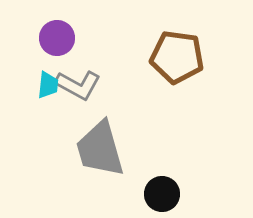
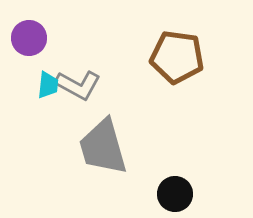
purple circle: moved 28 px left
gray trapezoid: moved 3 px right, 2 px up
black circle: moved 13 px right
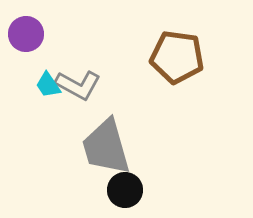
purple circle: moved 3 px left, 4 px up
cyan trapezoid: rotated 140 degrees clockwise
gray trapezoid: moved 3 px right
black circle: moved 50 px left, 4 px up
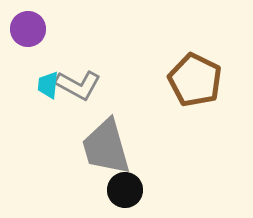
purple circle: moved 2 px right, 5 px up
brown pentagon: moved 18 px right, 23 px down; rotated 18 degrees clockwise
cyan trapezoid: rotated 40 degrees clockwise
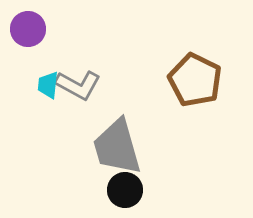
gray trapezoid: moved 11 px right
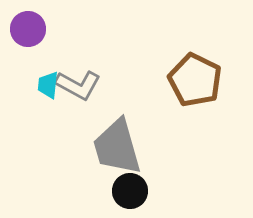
black circle: moved 5 px right, 1 px down
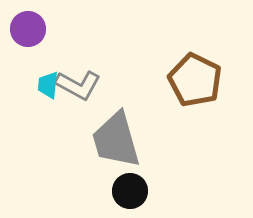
gray trapezoid: moved 1 px left, 7 px up
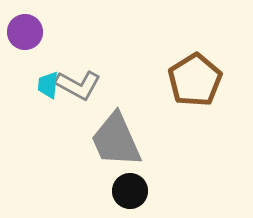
purple circle: moved 3 px left, 3 px down
brown pentagon: rotated 14 degrees clockwise
gray trapezoid: rotated 8 degrees counterclockwise
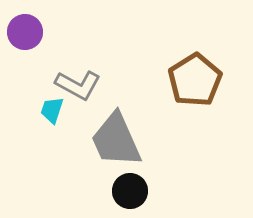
cyan trapezoid: moved 4 px right, 25 px down; rotated 12 degrees clockwise
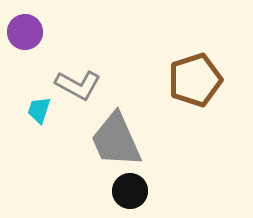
brown pentagon: rotated 14 degrees clockwise
cyan trapezoid: moved 13 px left
